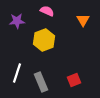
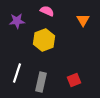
gray rectangle: rotated 36 degrees clockwise
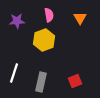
pink semicircle: moved 2 px right, 4 px down; rotated 56 degrees clockwise
orange triangle: moved 3 px left, 2 px up
white line: moved 3 px left
red square: moved 1 px right, 1 px down
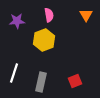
orange triangle: moved 6 px right, 3 px up
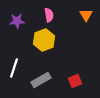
white line: moved 5 px up
gray rectangle: moved 2 px up; rotated 48 degrees clockwise
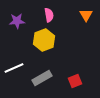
white line: rotated 48 degrees clockwise
gray rectangle: moved 1 px right, 2 px up
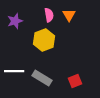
orange triangle: moved 17 px left
purple star: moved 2 px left; rotated 14 degrees counterclockwise
white line: moved 3 px down; rotated 24 degrees clockwise
gray rectangle: rotated 60 degrees clockwise
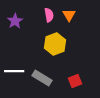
purple star: rotated 14 degrees counterclockwise
yellow hexagon: moved 11 px right, 4 px down
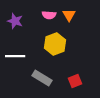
pink semicircle: rotated 104 degrees clockwise
purple star: rotated 21 degrees counterclockwise
white line: moved 1 px right, 15 px up
